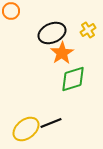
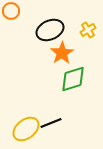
black ellipse: moved 2 px left, 3 px up
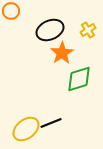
green diamond: moved 6 px right
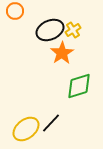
orange circle: moved 4 px right
yellow cross: moved 15 px left
green diamond: moved 7 px down
black line: rotated 25 degrees counterclockwise
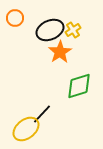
orange circle: moved 7 px down
orange star: moved 2 px left, 1 px up
black line: moved 9 px left, 9 px up
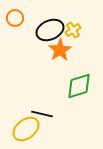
orange star: moved 2 px up
black line: rotated 60 degrees clockwise
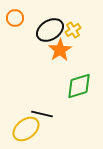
black ellipse: rotated 8 degrees counterclockwise
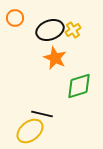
black ellipse: rotated 12 degrees clockwise
orange star: moved 5 px left, 8 px down; rotated 15 degrees counterclockwise
yellow ellipse: moved 4 px right, 2 px down
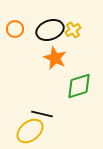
orange circle: moved 11 px down
